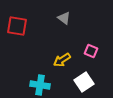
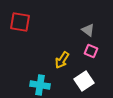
gray triangle: moved 24 px right, 12 px down
red square: moved 3 px right, 4 px up
yellow arrow: rotated 24 degrees counterclockwise
white square: moved 1 px up
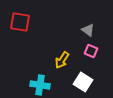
white square: moved 1 px left, 1 px down; rotated 24 degrees counterclockwise
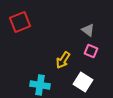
red square: rotated 30 degrees counterclockwise
yellow arrow: moved 1 px right
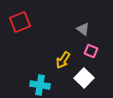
gray triangle: moved 5 px left, 1 px up
white square: moved 1 px right, 4 px up; rotated 12 degrees clockwise
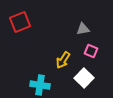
gray triangle: rotated 48 degrees counterclockwise
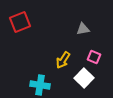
pink square: moved 3 px right, 6 px down
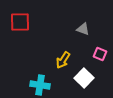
red square: rotated 20 degrees clockwise
gray triangle: rotated 32 degrees clockwise
pink square: moved 6 px right, 3 px up
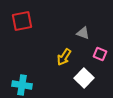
red square: moved 2 px right, 1 px up; rotated 10 degrees counterclockwise
gray triangle: moved 4 px down
yellow arrow: moved 1 px right, 3 px up
cyan cross: moved 18 px left
